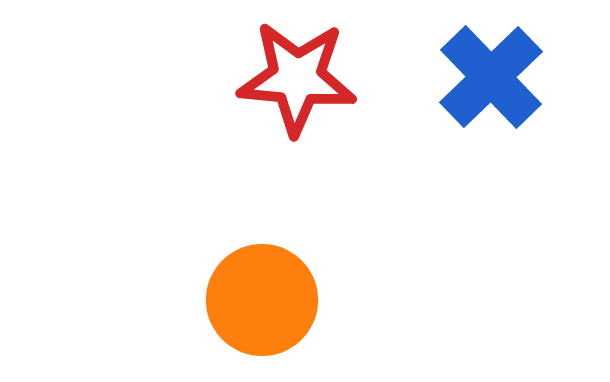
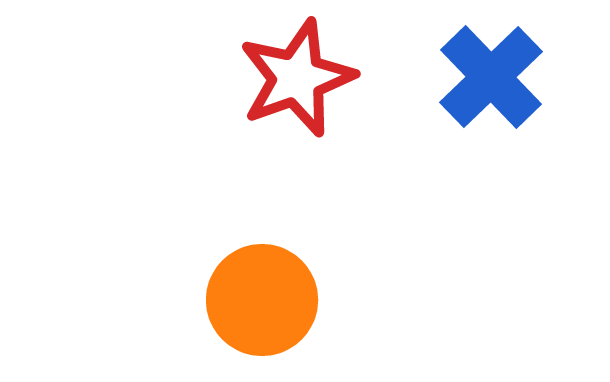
red star: rotated 25 degrees counterclockwise
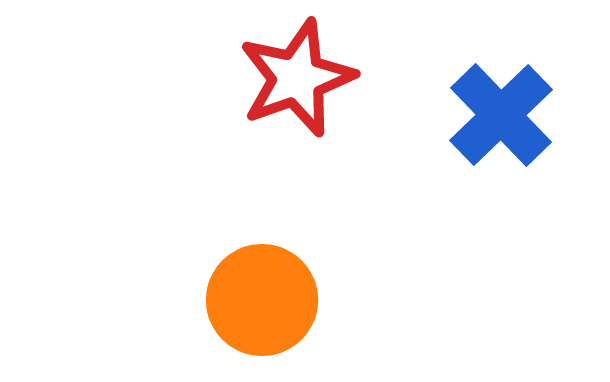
blue cross: moved 10 px right, 38 px down
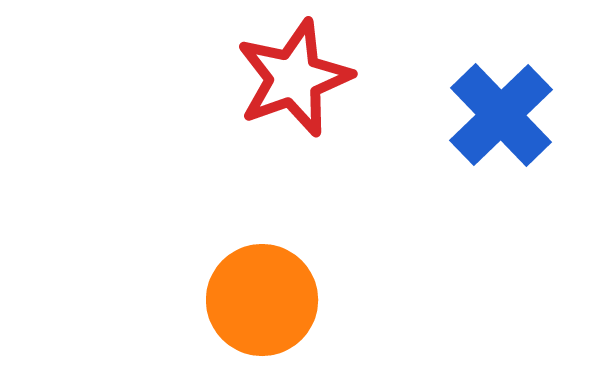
red star: moved 3 px left
